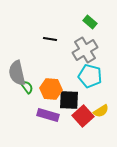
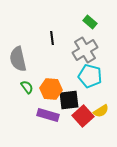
black line: moved 2 px right, 1 px up; rotated 72 degrees clockwise
gray semicircle: moved 1 px right, 14 px up
black square: rotated 10 degrees counterclockwise
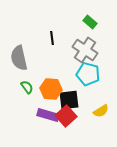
gray cross: rotated 25 degrees counterclockwise
gray semicircle: moved 1 px right, 1 px up
cyan pentagon: moved 2 px left, 2 px up
red square: moved 17 px left
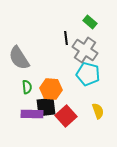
black line: moved 14 px right
gray semicircle: rotated 20 degrees counterclockwise
green semicircle: rotated 32 degrees clockwise
black square: moved 23 px left, 7 px down
yellow semicircle: moved 3 px left; rotated 77 degrees counterclockwise
purple rectangle: moved 16 px left, 1 px up; rotated 15 degrees counterclockwise
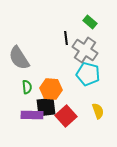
purple rectangle: moved 1 px down
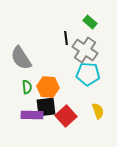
gray semicircle: moved 2 px right
cyan pentagon: rotated 10 degrees counterclockwise
orange hexagon: moved 3 px left, 2 px up
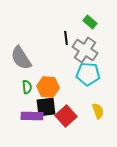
purple rectangle: moved 1 px down
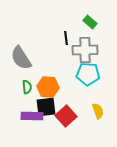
gray cross: rotated 35 degrees counterclockwise
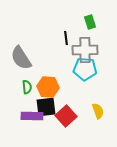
green rectangle: rotated 32 degrees clockwise
cyan pentagon: moved 3 px left, 5 px up
